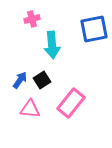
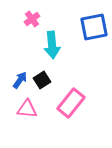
pink cross: rotated 21 degrees counterclockwise
blue square: moved 2 px up
pink triangle: moved 3 px left
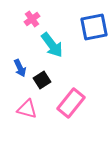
cyan arrow: rotated 32 degrees counterclockwise
blue arrow: moved 12 px up; rotated 120 degrees clockwise
pink triangle: rotated 10 degrees clockwise
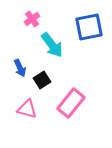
blue square: moved 5 px left
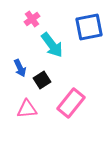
pink triangle: rotated 20 degrees counterclockwise
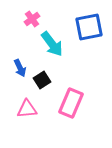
cyan arrow: moved 1 px up
pink rectangle: rotated 16 degrees counterclockwise
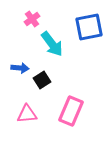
blue arrow: rotated 60 degrees counterclockwise
pink rectangle: moved 8 px down
pink triangle: moved 5 px down
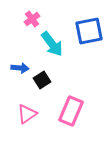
blue square: moved 4 px down
pink triangle: rotated 30 degrees counterclockwise
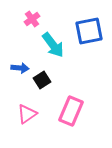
cyan arrow: moved 1 px right, 1 px down
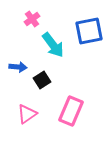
blue arrow: moved 2 px left, 1 px up
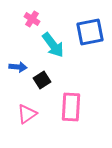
pink cross: rotated 21 degrees counterclockwise
blue square: moved 1 px right, 1 px down
pink rectangle: moved 4 px up; rotated 20 degrees counterclockwise
